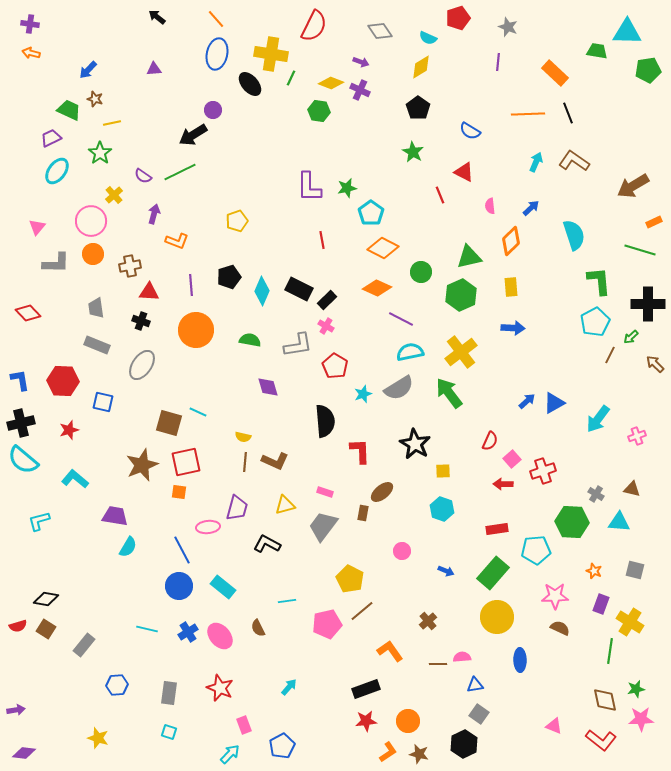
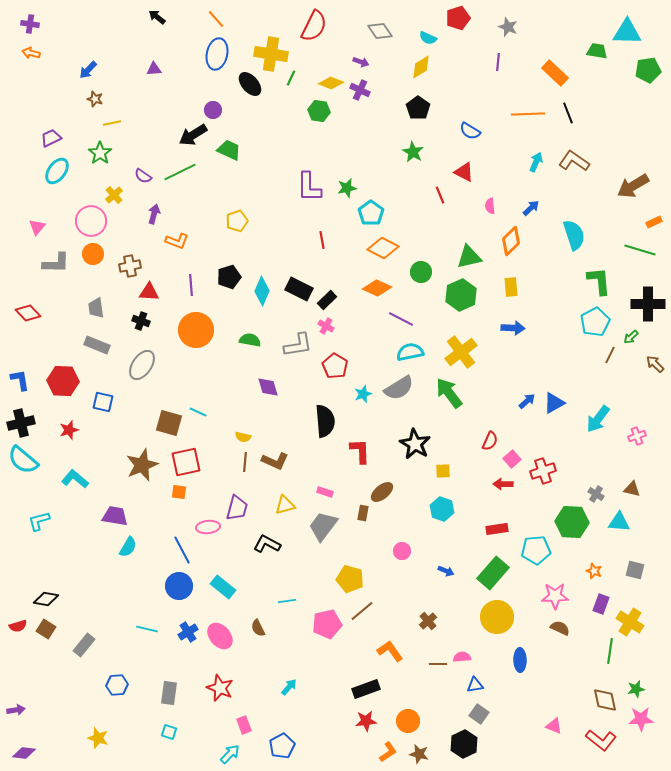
green trapezoid at (69, 110): moved 160 px right, 40 px down
yellow pentagon at (350, 579): rotated 12 degrees counterclockwise
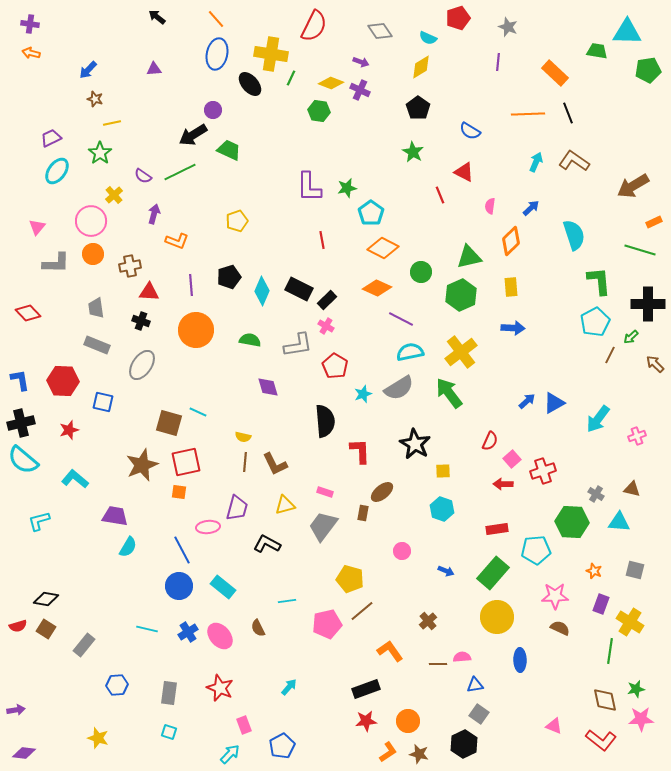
pink semicircle at (490, 206): rotated 14 degrees clockwise
brown L-shape at (275, 461): moved 3 px down; rotated 40 degrees clockwise
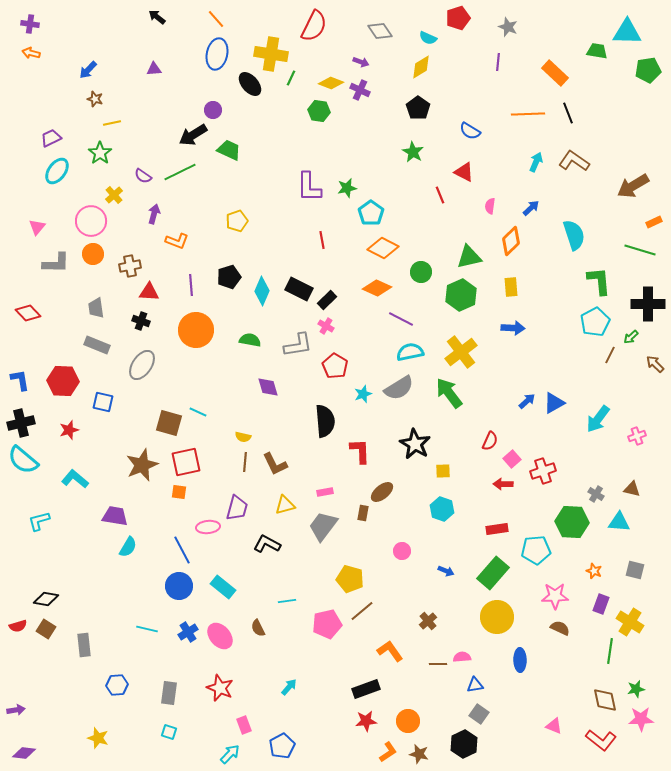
pink rectangle at (325, 492): rotated 28 degrees counterclockwise
gray rectangle at (84, 645): rotated 45 degrees counterclockwise
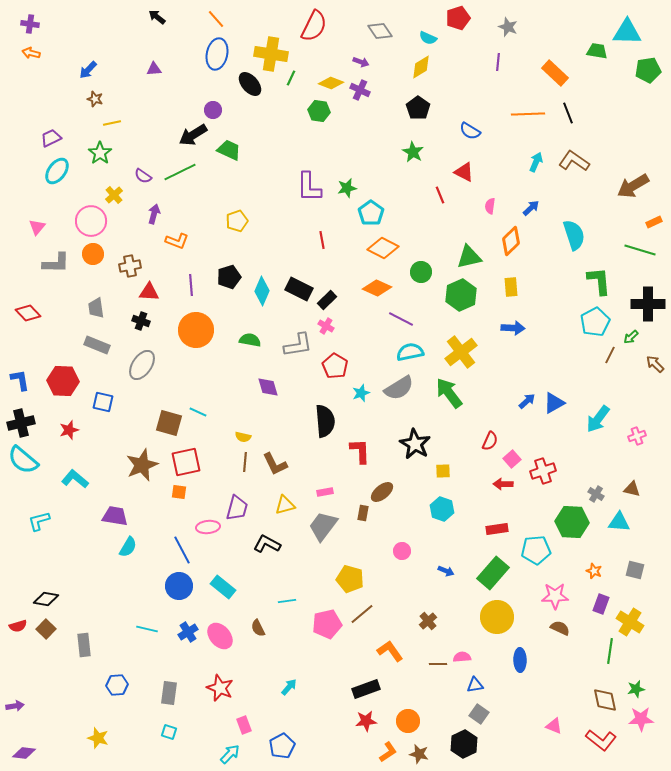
cyan star at (363, 394): moved 2 px left, 1 px up
brown line at (362, 611): moved 3 px down
brown square at (46, 629): rotated 12 degrees clockwise
purple arrow at (16, 710): moved 1 px left, 4 px up
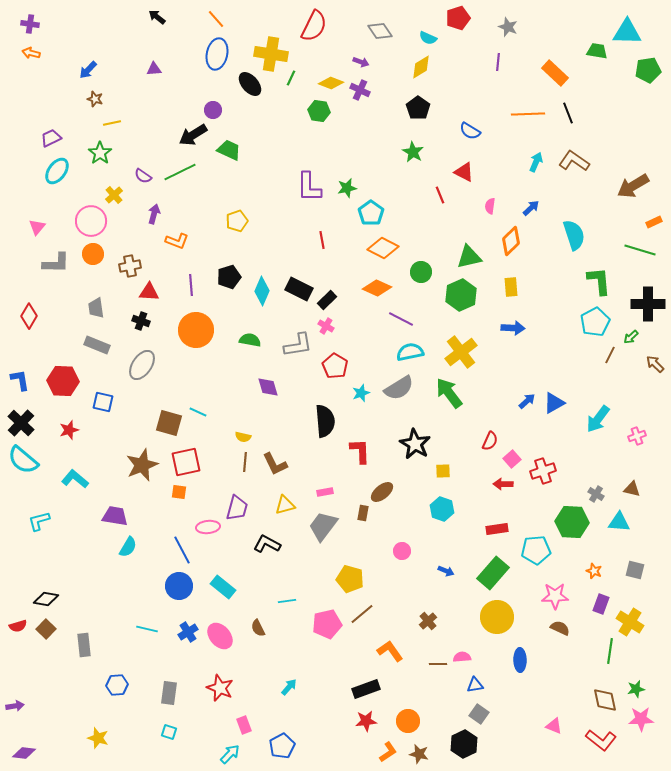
red diamond at (28, 313): moved 1 px right, 3 px down; rotated 75 degrees clockwise
black cross at (21, 423): rotated 32 degrees counterclockwise
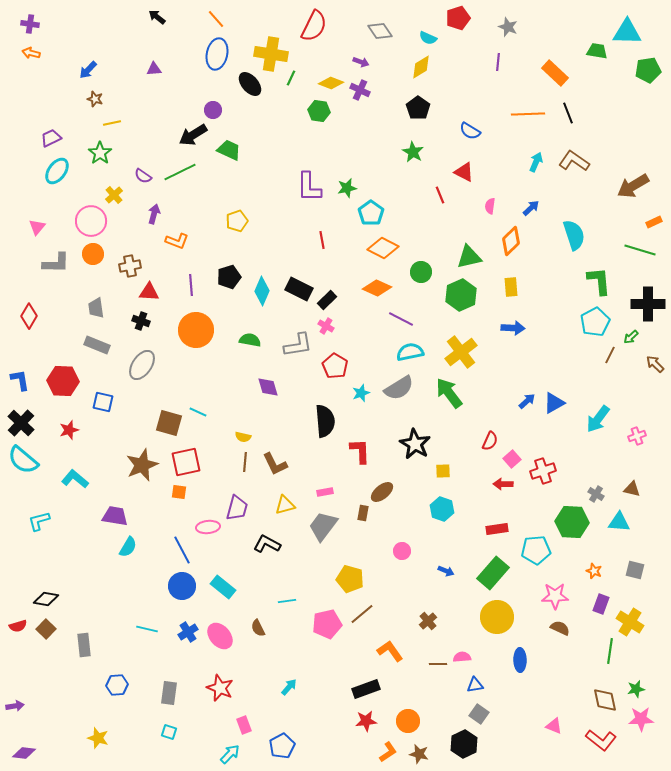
blue circle at (179, 586): moved 3 px right
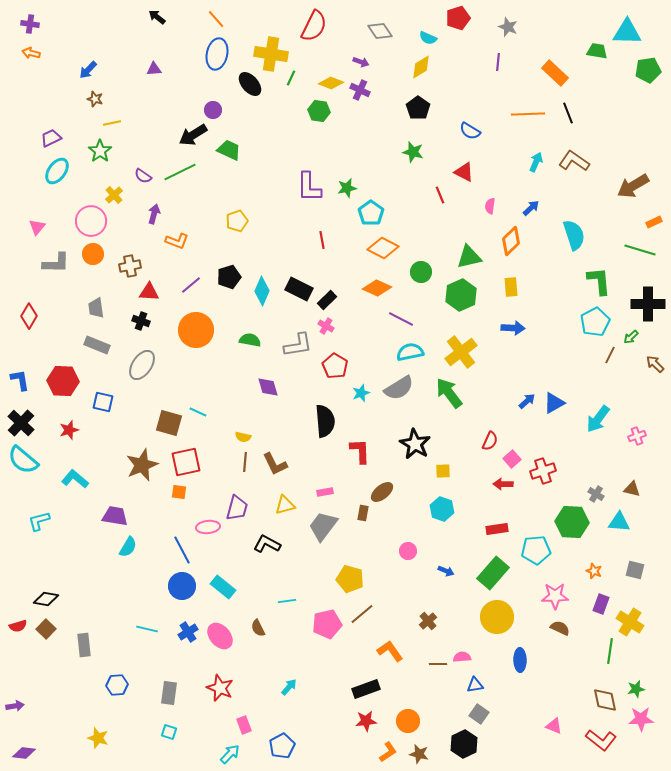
green star at (413, 152): rotated 15 degrees counterclockwise
green star at (100, 153): moved 2 px up
purple line at (191, 285): rotated 55 degrees clockwise
pink circle at (402, 551): moved 6 px right
